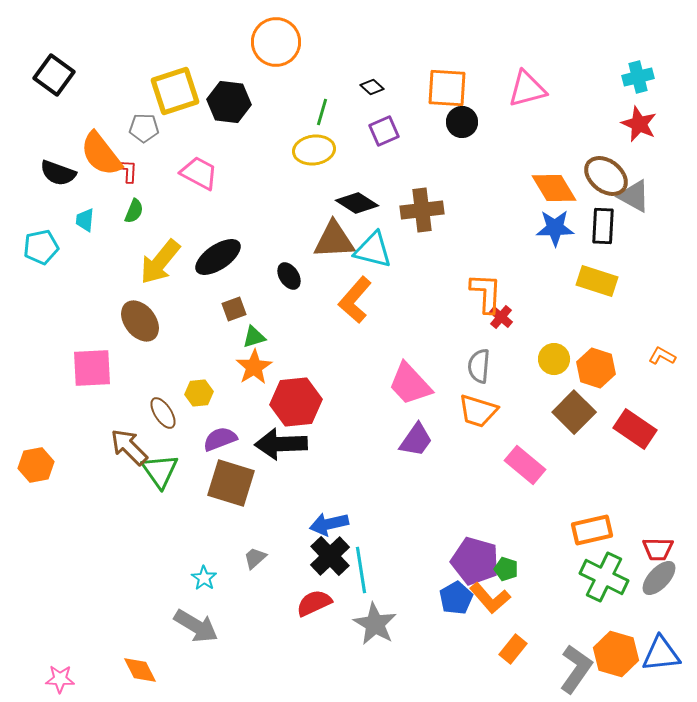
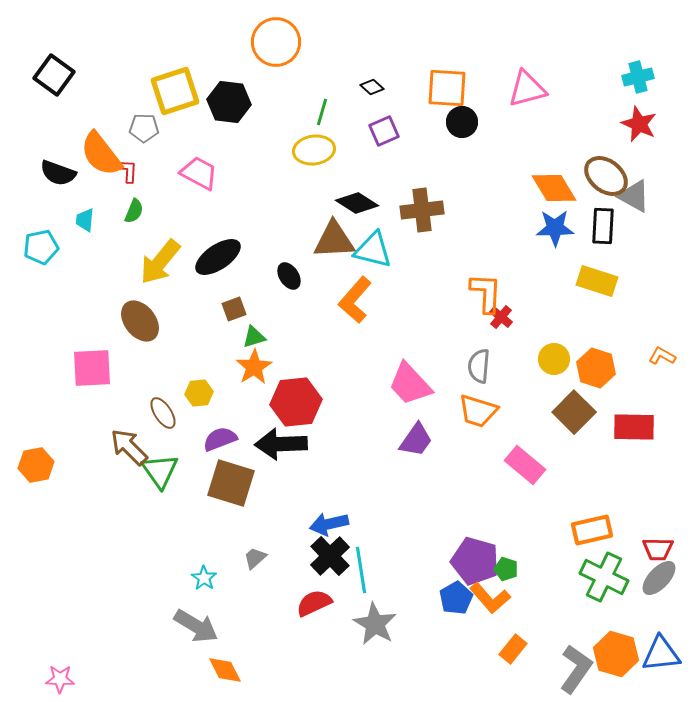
red rectangle at (635, 429): moved 1 px left, 2 px up; rotated 33 degrees counterclockwise
orange diamond at (140, 670): moved 85 px right
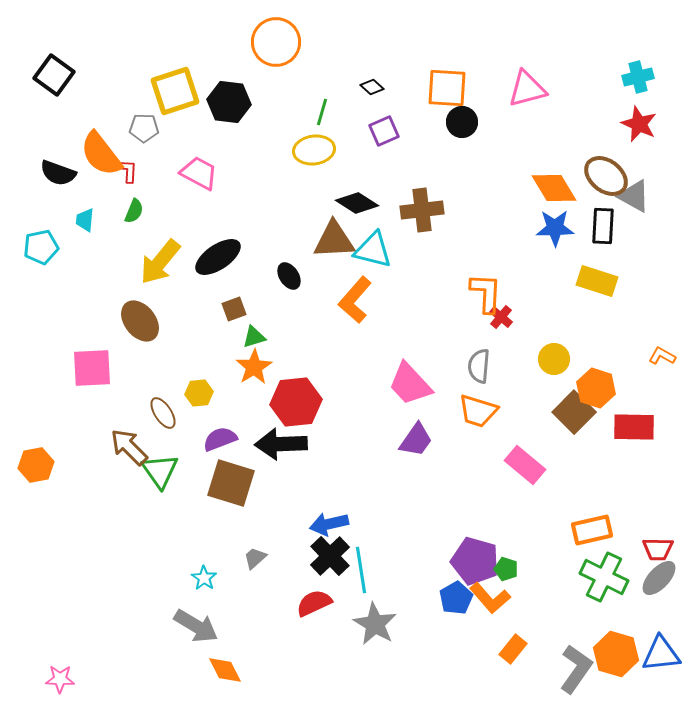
orange hexagon at (596, 368): moved 20 px down
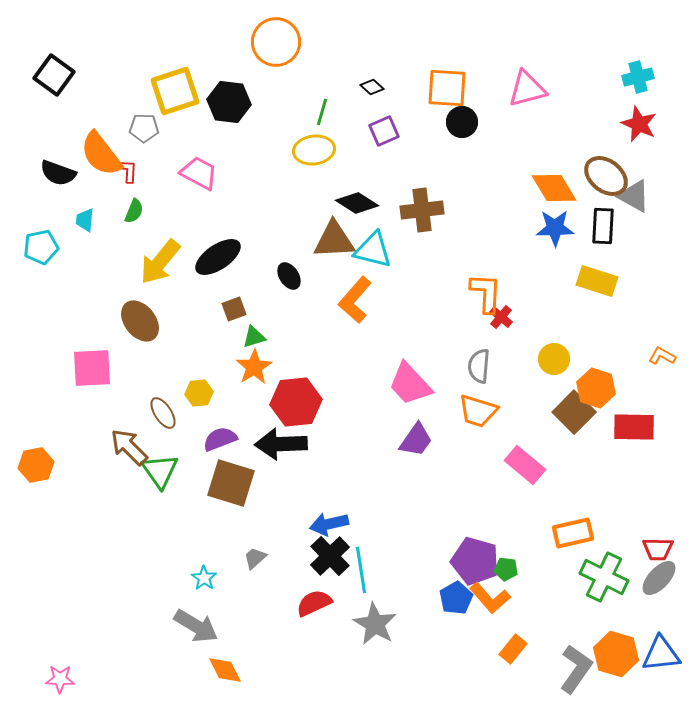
orange rectangle at (592, 530): moved 19 px left, 3 px down
green pentagon at (506, 569): rotated 10 degrees counterclockwise
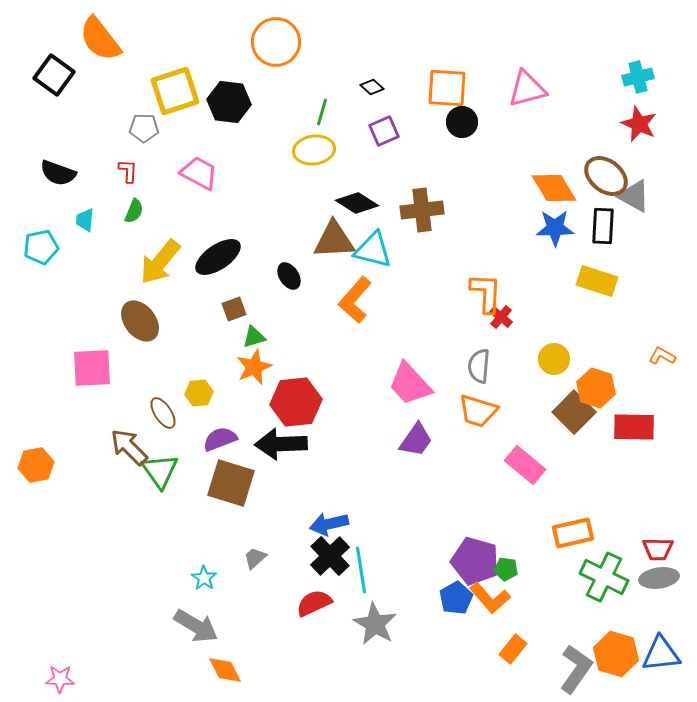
orange semicircle at (101, 154): moved 1 px left, 115 px up
orange star at (254, 367): rotated 9 degrees clockwise
gray ellipse at (659, 578): rotated 39 degrees clockwise
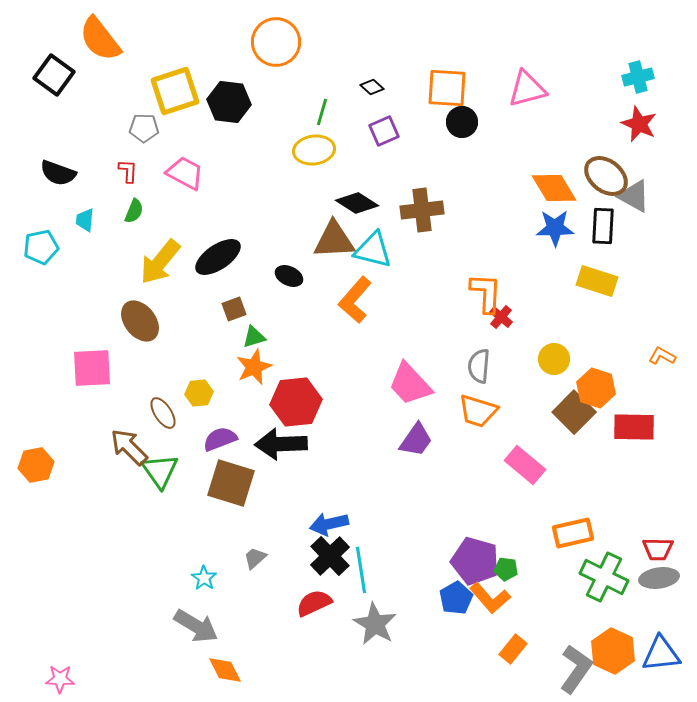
pink trapezoid at (199, 173): moved 14 px left
black ellipse at (289, 276): rotated 32 degrees counterclockwise
orange hexagon at (616, 654): moved 3 px left, 3 px up; rotated 9 degrees clockwise
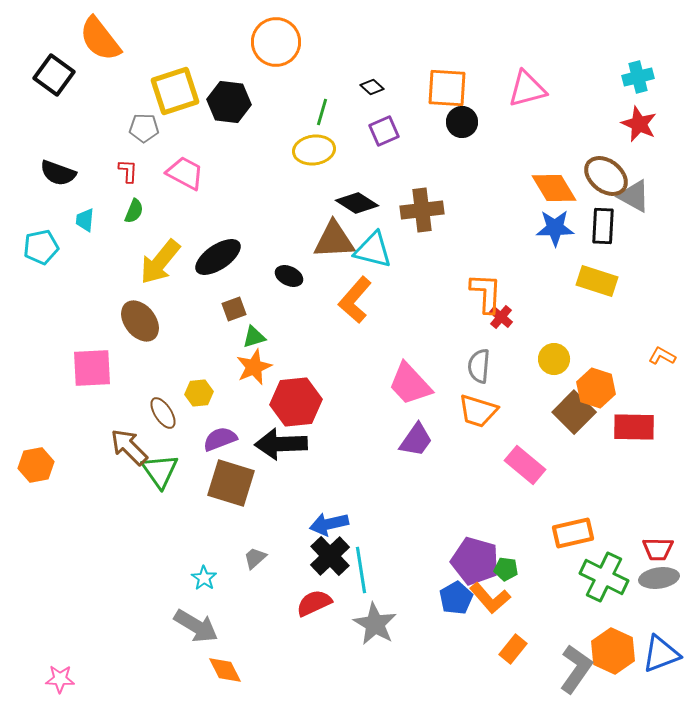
blue triangle at (661, 654): rotated 15 degrees counterclockwise
